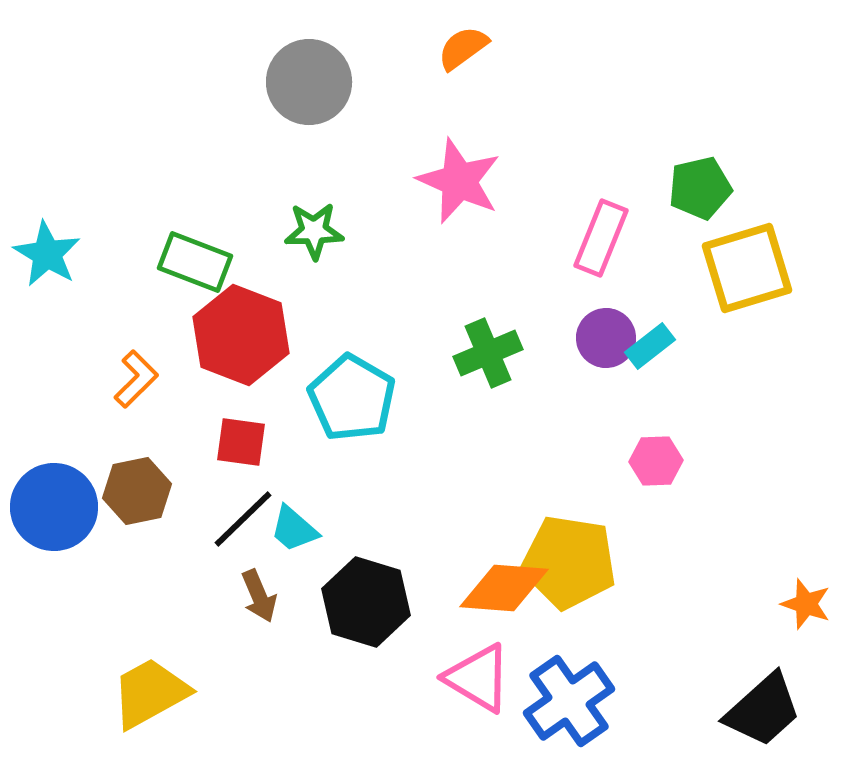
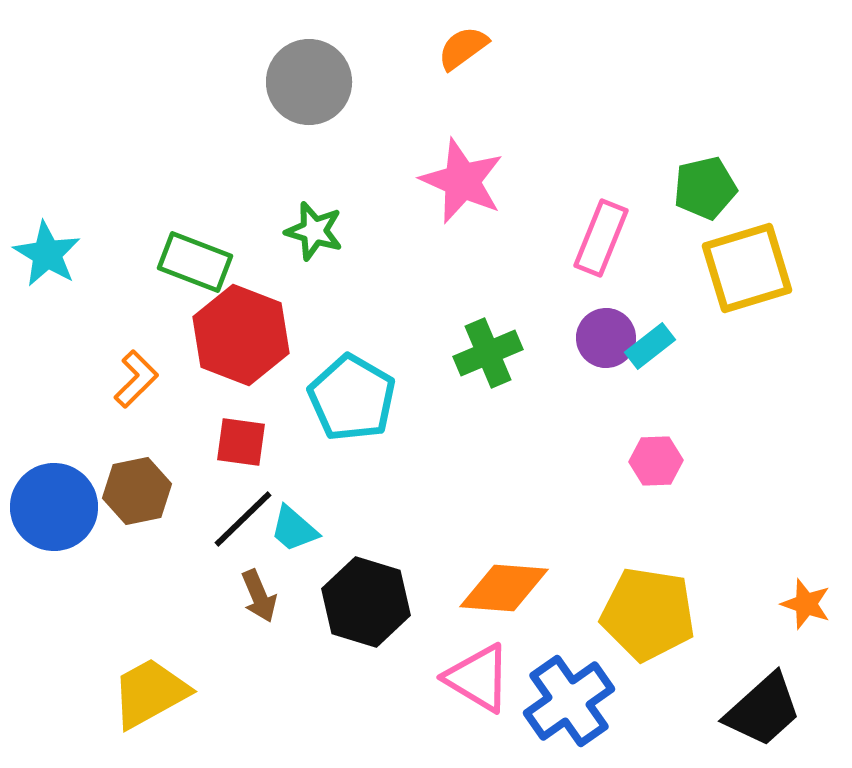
pink star: moved 3 px right
green pentagon: moved 5 px right
green star: rotated 18 degrees clockwise
yellow pentagon: moved 79 px right, 52 px down
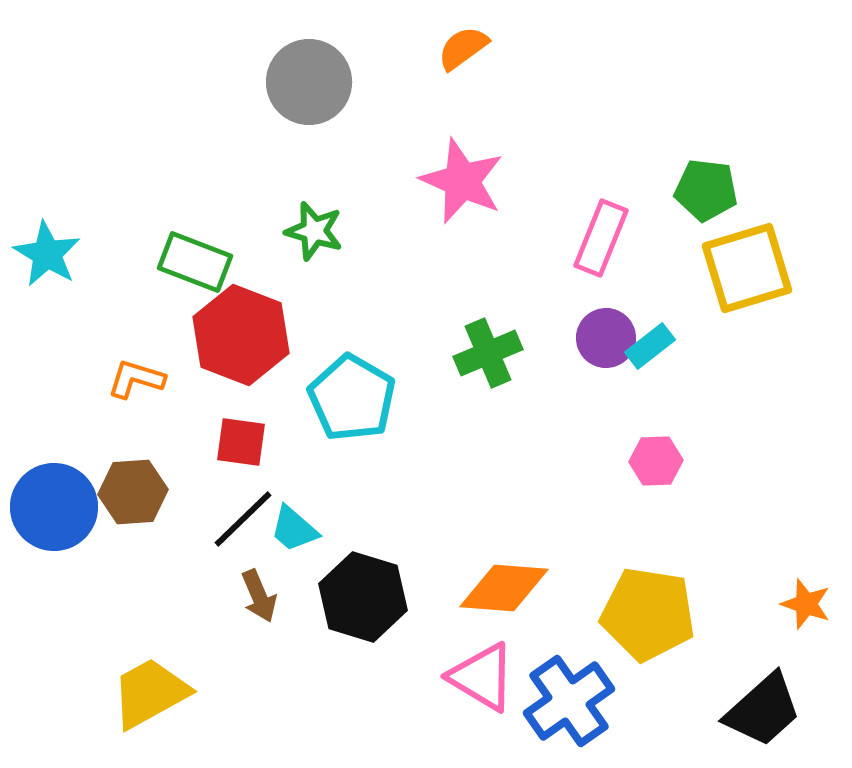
green pentagon: moved 1 px right, 2 px down; rotated 20 degrees clockwise
orange L-shape: rotated 118 degrees counterclockwise
brown hexagon: moved 4 px left, 1 px down; rotated 8 degrees clockwise
black hexagon: moved 3 px left, 5 px up
pink triangle: moved 4 px right, 1 px up
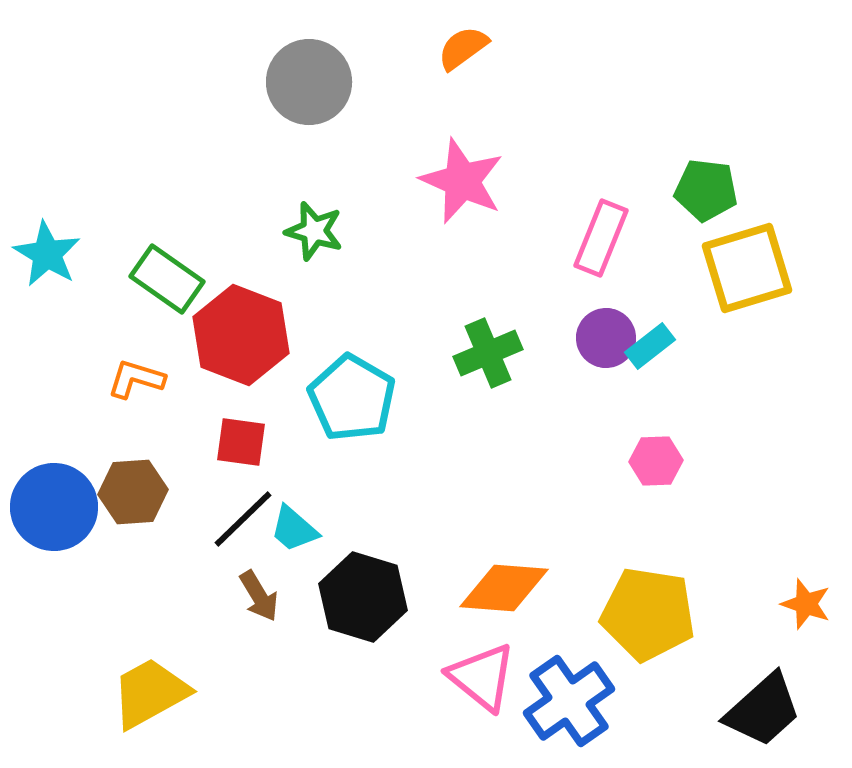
green rectangle: moved 28 px left, 17 px down; rotated 14 degrees clockwise
brown arrow: rotated 8 degrees counterclockwise
pink triangle: rotated 8 degrees clockwise
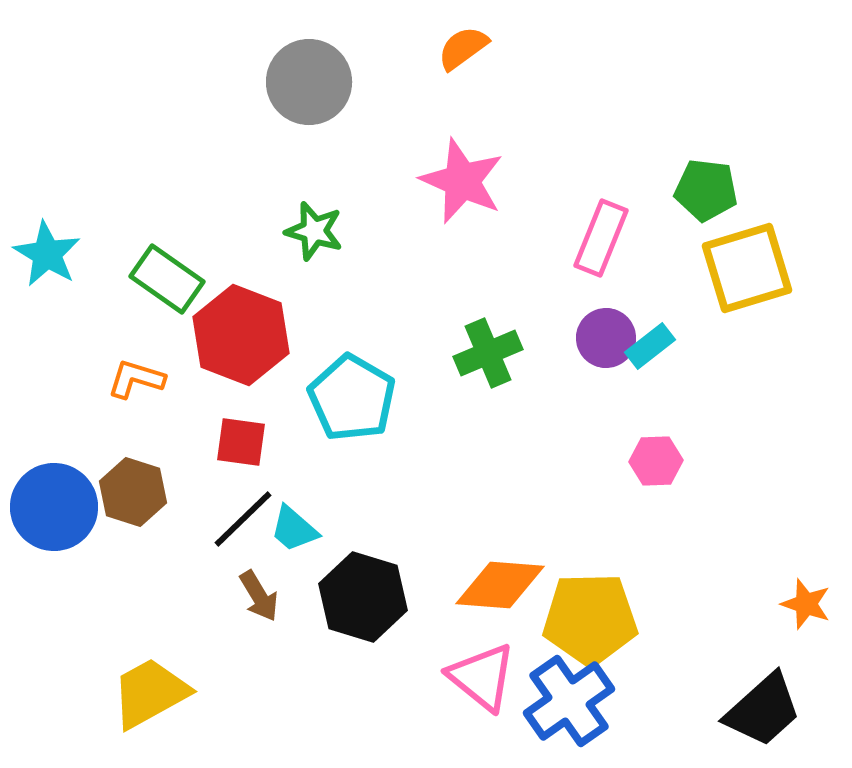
brown hexagon: rotated 22 degrees clockwise
orange diamond: moved 4 px left, 3 px up
yellow pentagon: moved 58 px left, 5 px down; rotated 10 degrees counterclockwise
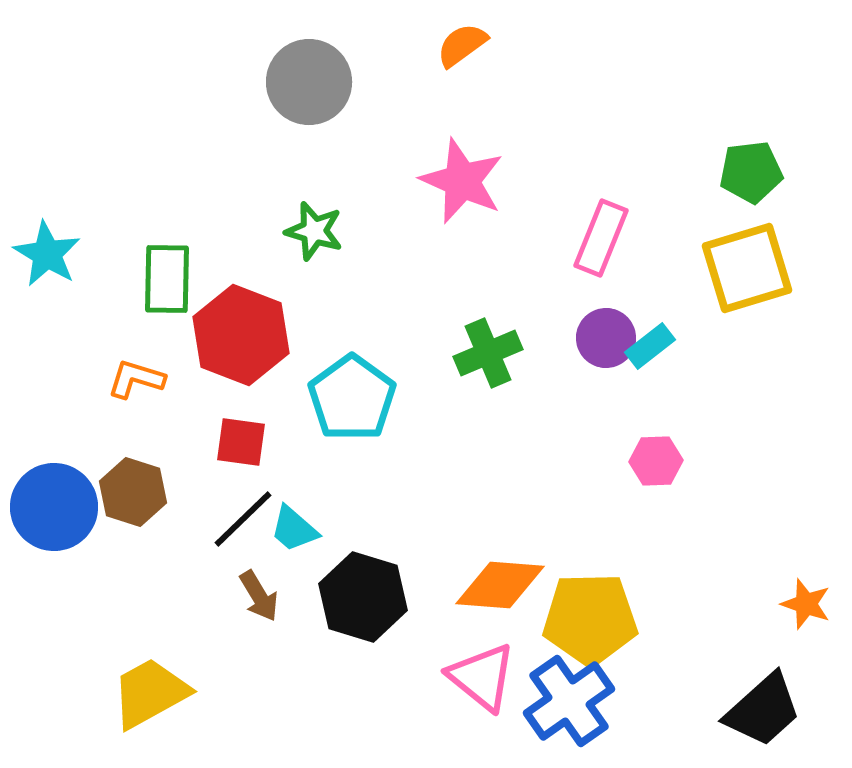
orange semicircle: moved 1 px left, 3 px up
green pentagon: moved 45 px right, 18 px up; rotated 14 degrees counterclockwise
green rectangle: rotated 56 degrees clockwise
cyan pentagon: rotated 6 degrees clockwise
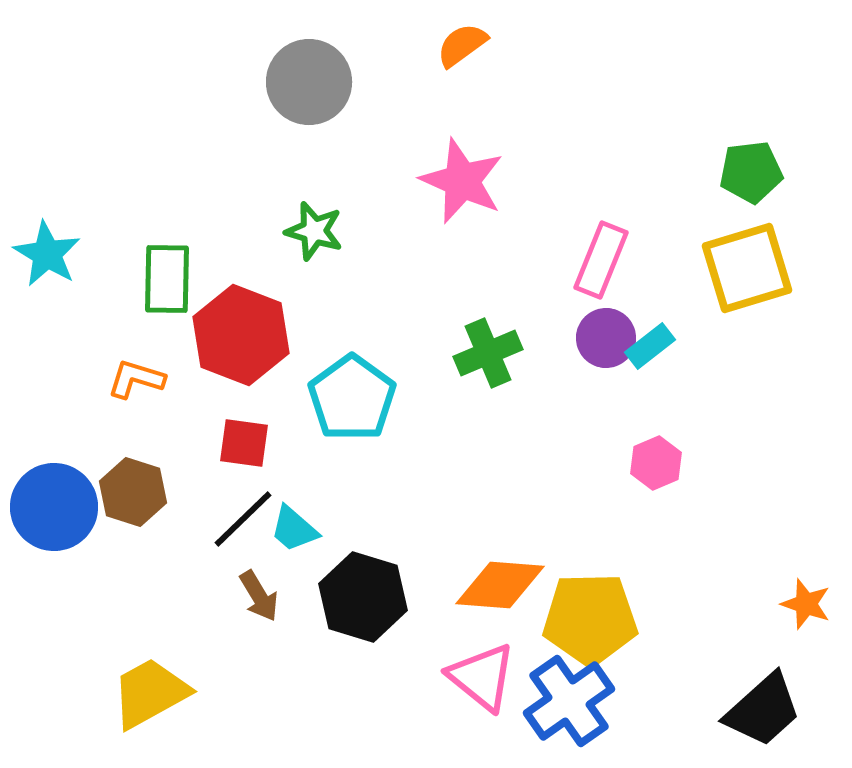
pink rectangle: moved 22 px down
red square: moved 3 px right, 1 px down
pink hexagon: moved 2 px down; rotated 21 degrees counterclockwise
